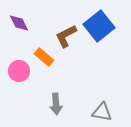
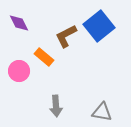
gray arrow: moved 2 px down
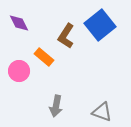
blue square: moved 1 px right, 1 px up
brown L-shape: rotated 30 degrees counterclockwise
gray arrow: rotated 15 degrees clockwise
gray triangle: rotated 10 degrees clockwise
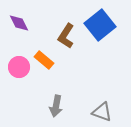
orange rectangle: moved 3 px down
pink circle: moved 4 px up
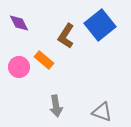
gray arrow: rotated 20 degrees counterclockwise
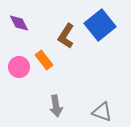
orange rectangle: rotated 12 degrees clockwise
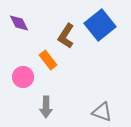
orange rectangle: moved 4 px right
pink circle: moved 4 px right, 10 px down
gray arrow: moved 10 px left, 1 px down; rotated 10 degrees clockwise
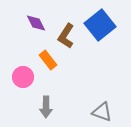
purple diamond: moved 17 px right
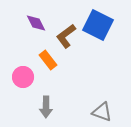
blue square: moved 2 px left; rotated 24 degrees counterclockwise
brown L-shape: rotated 20 degrees clockwise
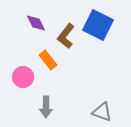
brown L-shape: rotated 15 degrees counterclockwise
